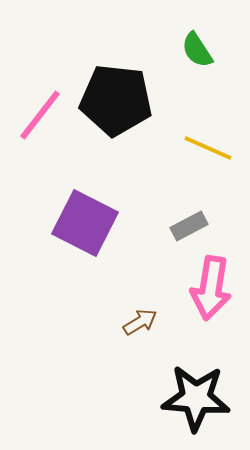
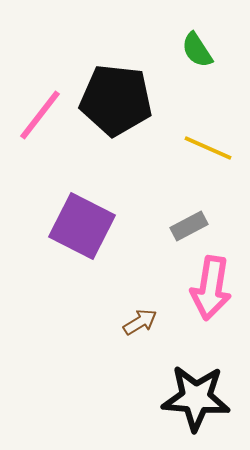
purple square: moved 3 px left, 3 px down
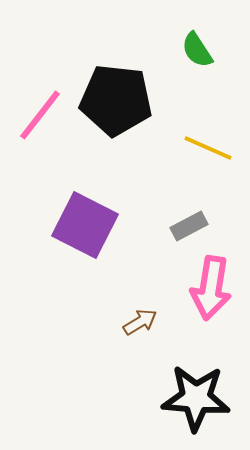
purple square: moved 3 px right, 1 px up
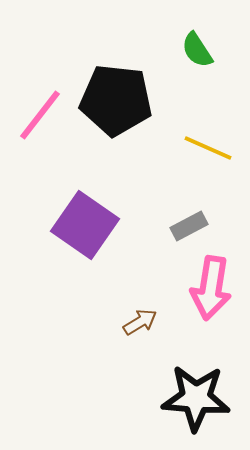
purple square: rotated 8 degrees clockwise
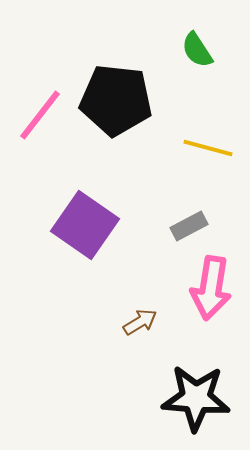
yellow line: rotated 9 degrees counterclockwise
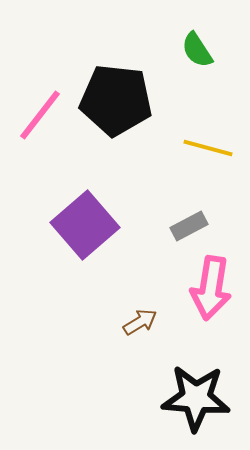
purple square: rotated 14 degrees clockwise
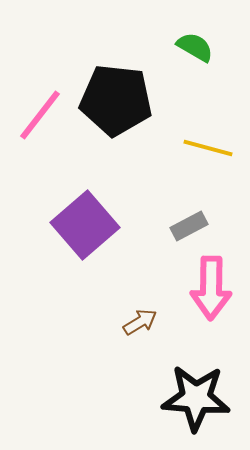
green semicircle: moved 2 px left, 3 px up; rotated 153 degrees clockwise
pink arrow: rotated 8 degrees counterclockwise
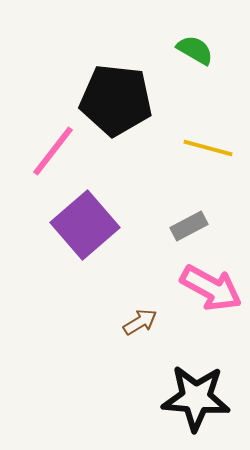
green semicircle: moved 3 px down
pink line: moved 13 px right, 36 px down
pink arrow: rotated 62 degrees counterclockwise
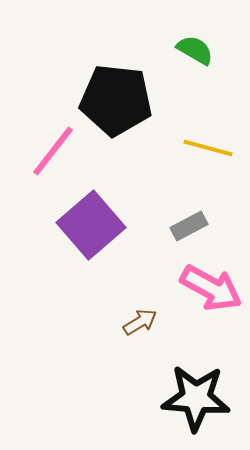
purple square: moved 6 px right
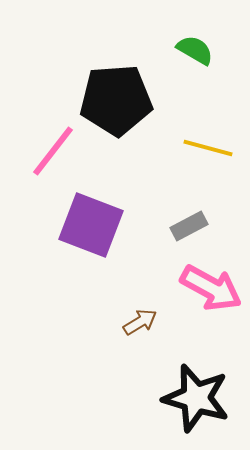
black pentagon: rotated 10 degrees counterclockwise
purple square: rotated 28 degrees counterclockwise
black star: rotated 12 degrees clockwise
